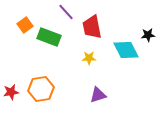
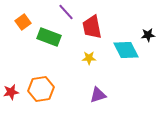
orange square: moved 2 px left, 3 px up
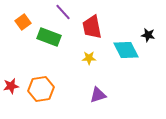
purple line: moved 3 px left
black star: rotated 16 degrees clockwise
red star: moved 6 px up
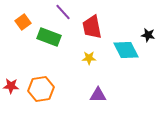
red star: rotated 14 degrees clockwise
purple triangle: rotated 18 degrees clockwise
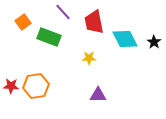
red trapezoid: moved 2 px right, 5 px up
black star: moved 6 px right, 7 px down; rotated 24 degrees clockwise
cyan diamond: moved 1 px left, 11 px up
orange hexagon: moved 5 px left, 3 px up
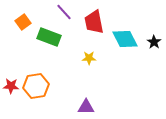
purple line: moved 1 px right
purple triangle: moved 12 px left, 12 px down
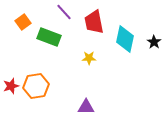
cyan diamond: rotated 40 degrees clockwise
red star: rotated 21 degrees counterclockwise
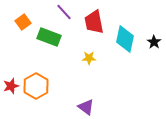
orange hexagon: rotated 20 degrees counterclockwise
purple triangle: rotated 36 degrees clockwise
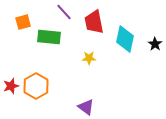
orange square: rotated 21 degrees clockwise
green rectangle: rotated 15 degrees counterclockwise
black star: moved 1 px right, 2 px down
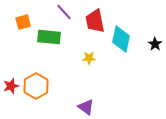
red trapezoid: moved 1 px right, 1 px up
cyan diamond: moved 4 px left
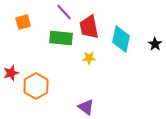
red trapezoid: moved 6 px left, 6 px down
green rectangle: moved 12 px right, 1 px down
red star: moved 13 px up
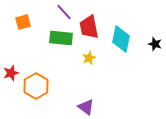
black star: rotated 16 degrees counterclockwise
yellow star: rotated 24 degrees counterclockwise
